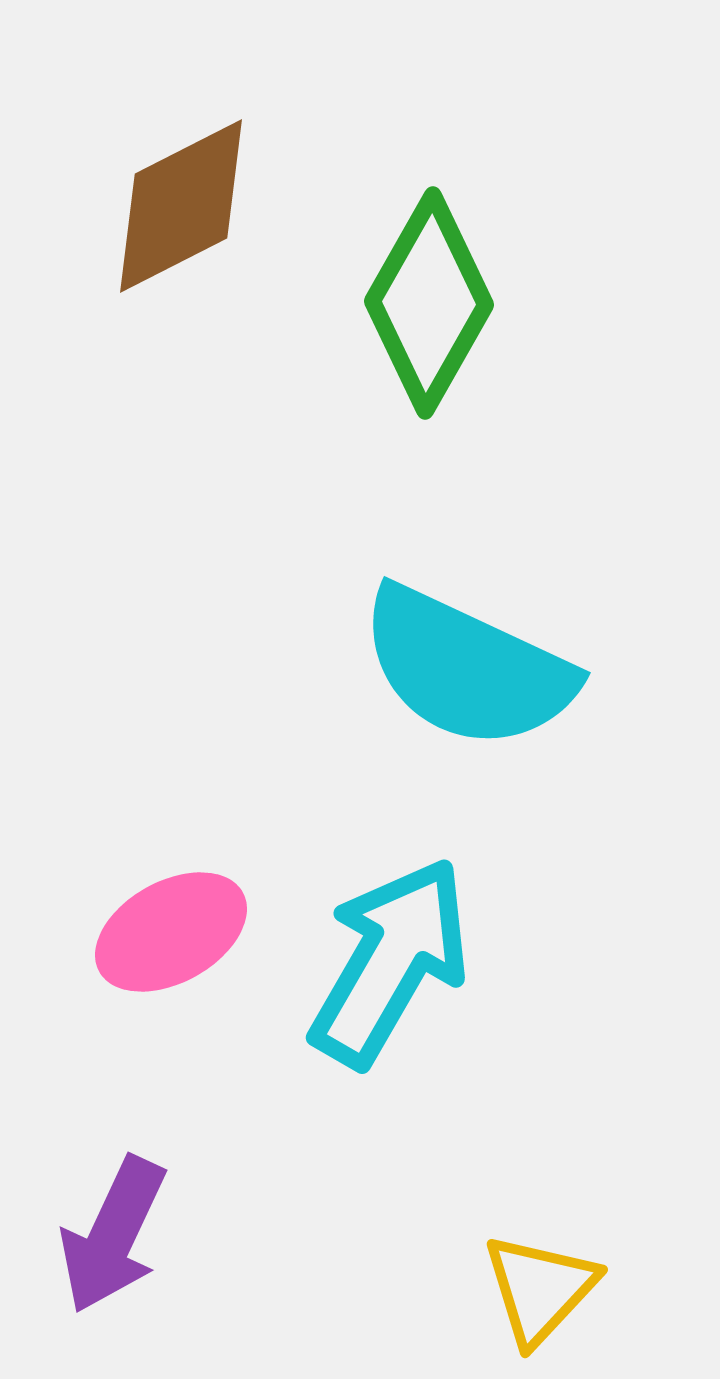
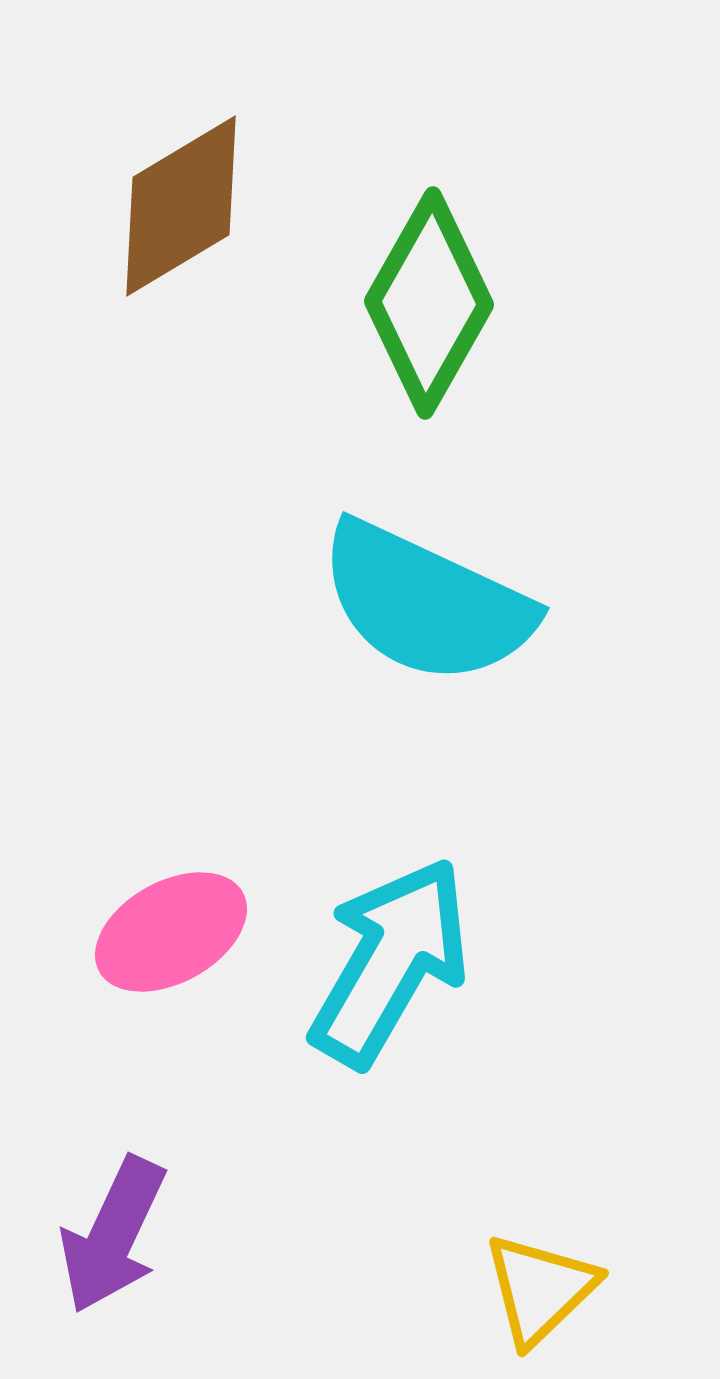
brown diamond: rotated 4 degrees counterclockwise
cyan semicircle: moved 41 px left, 65 px up
yellow triangle: rotated 3 degrees clockwise
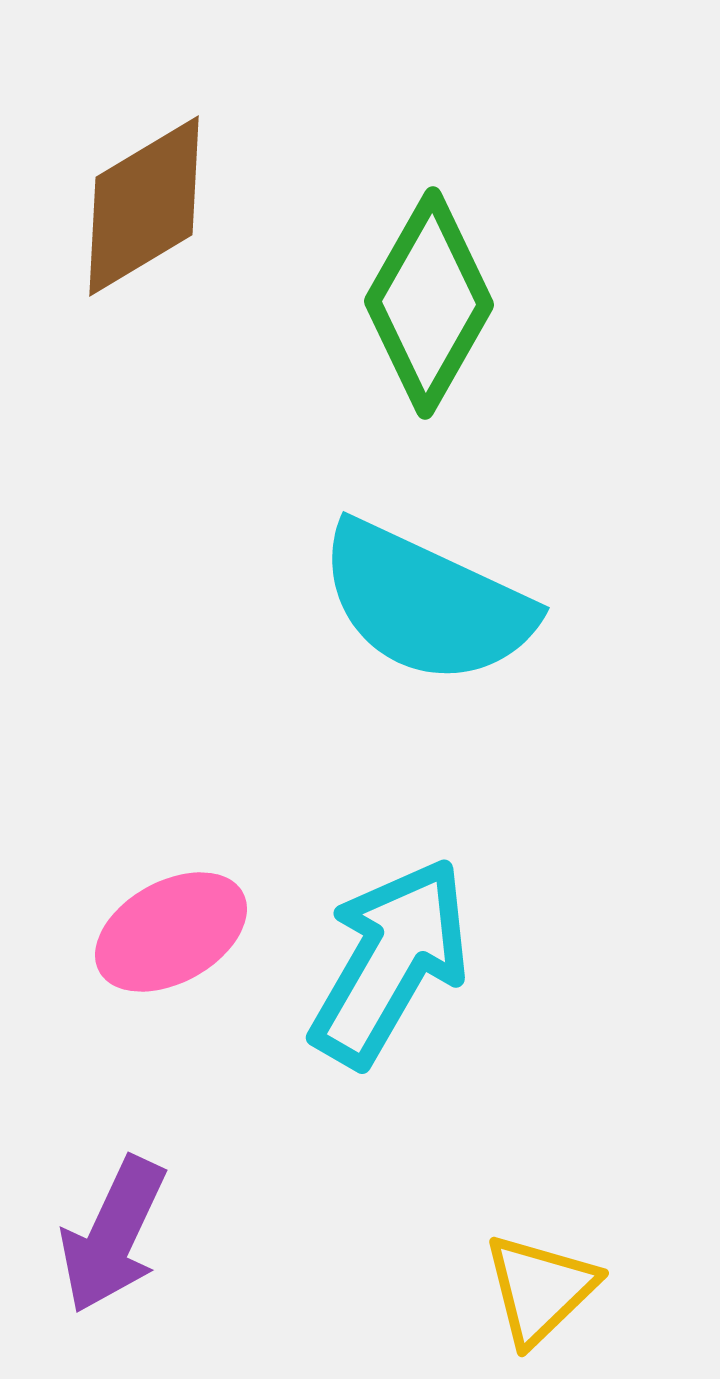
brown diamond: moved 37 px left
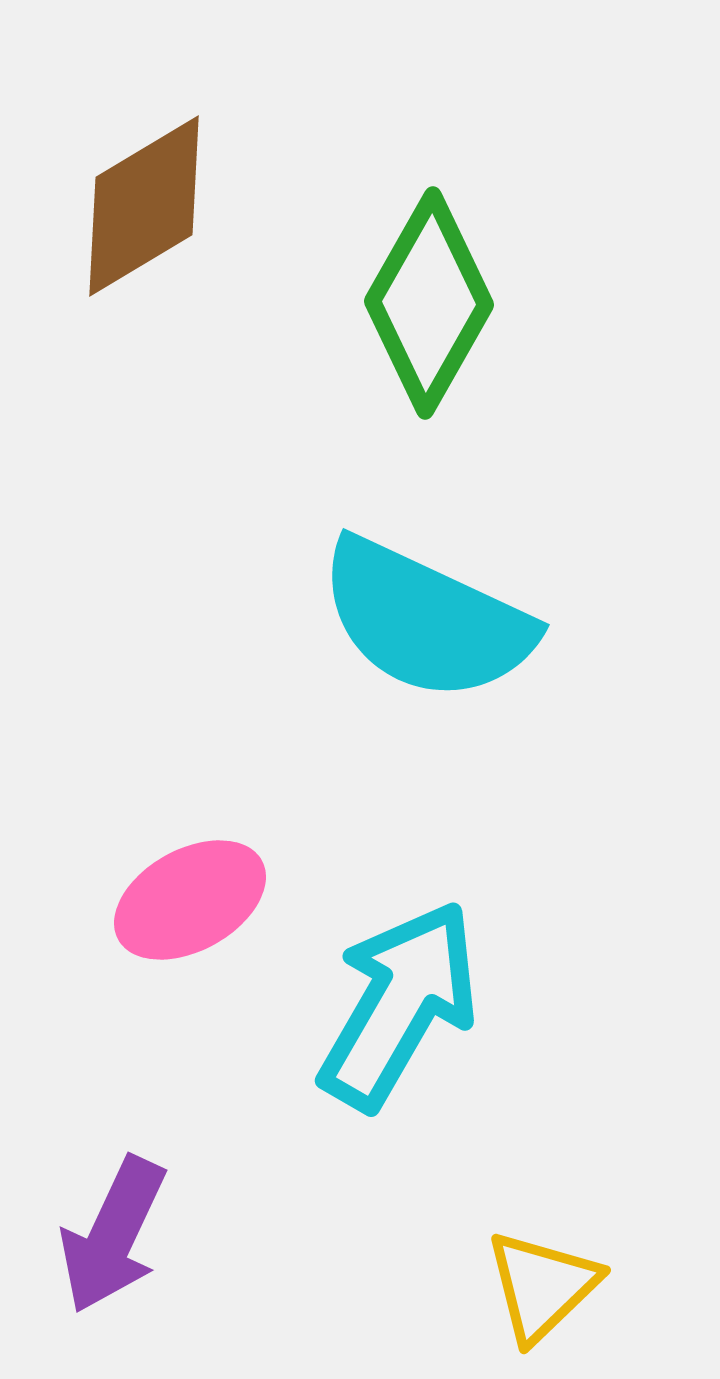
cyan semicircle: moved 17 px down
pink ellipse: moved 19 px right, 32 px up
cyan arrow: moved 9 px right, 43 px down
yellow triangle: moved 2 px right, 3 px up
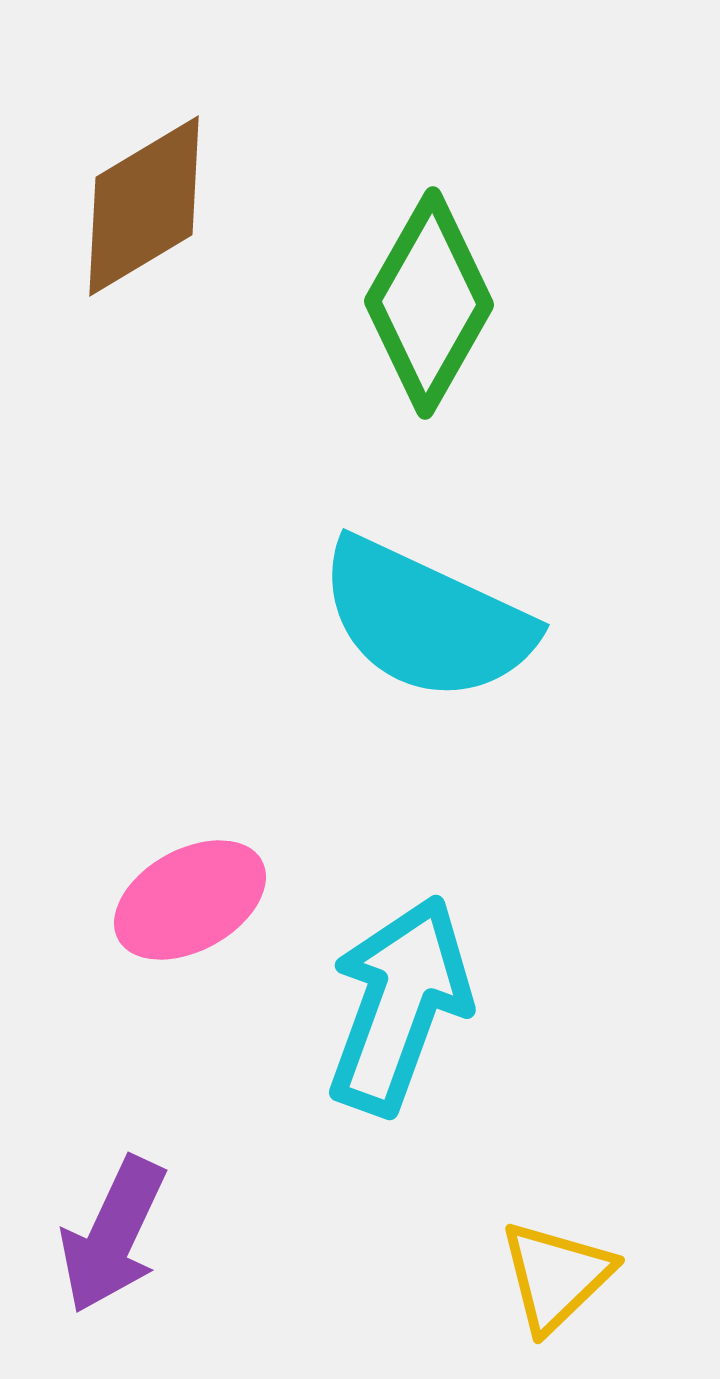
cyan arrow: rotated 10 degrees counterclockwise
yellow triangle: moved 14 px right, 10 px up
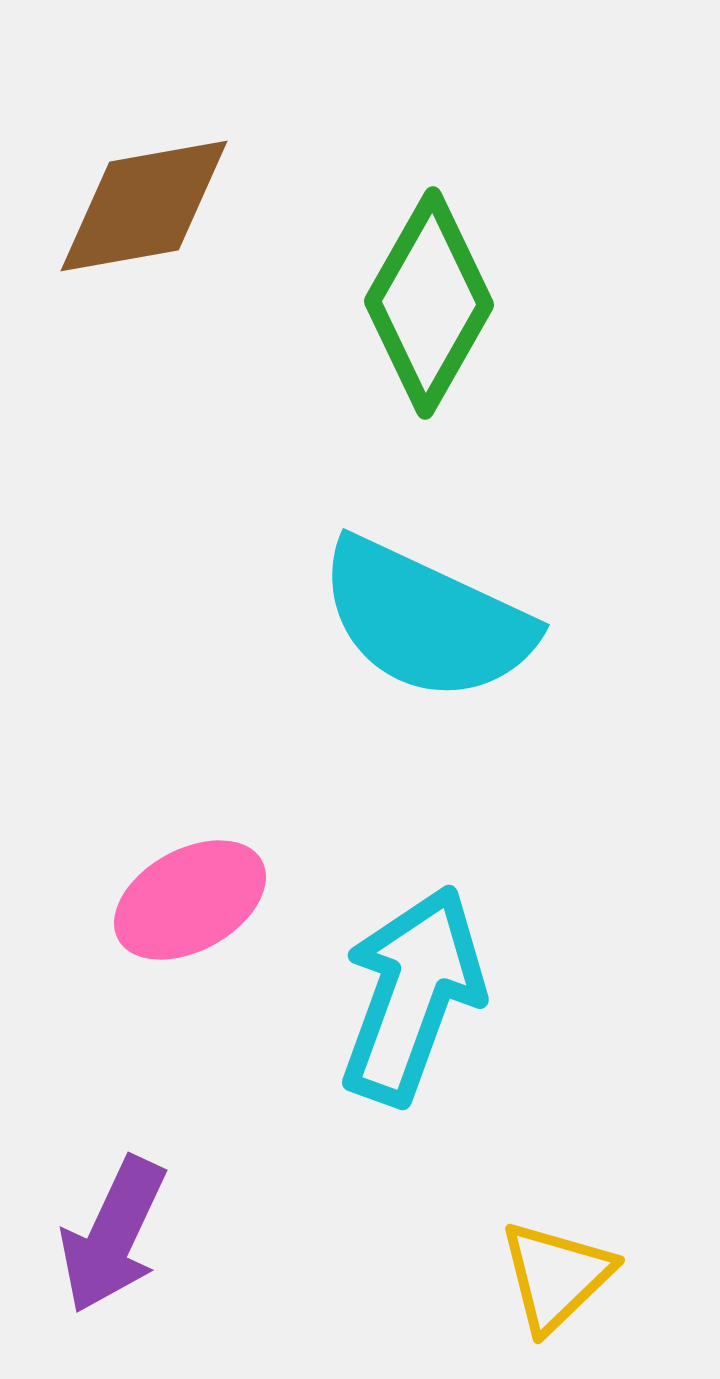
brown diamond: rotated 21 degrees clockwise
cyan arrow: moved 13 px right, 10 px up
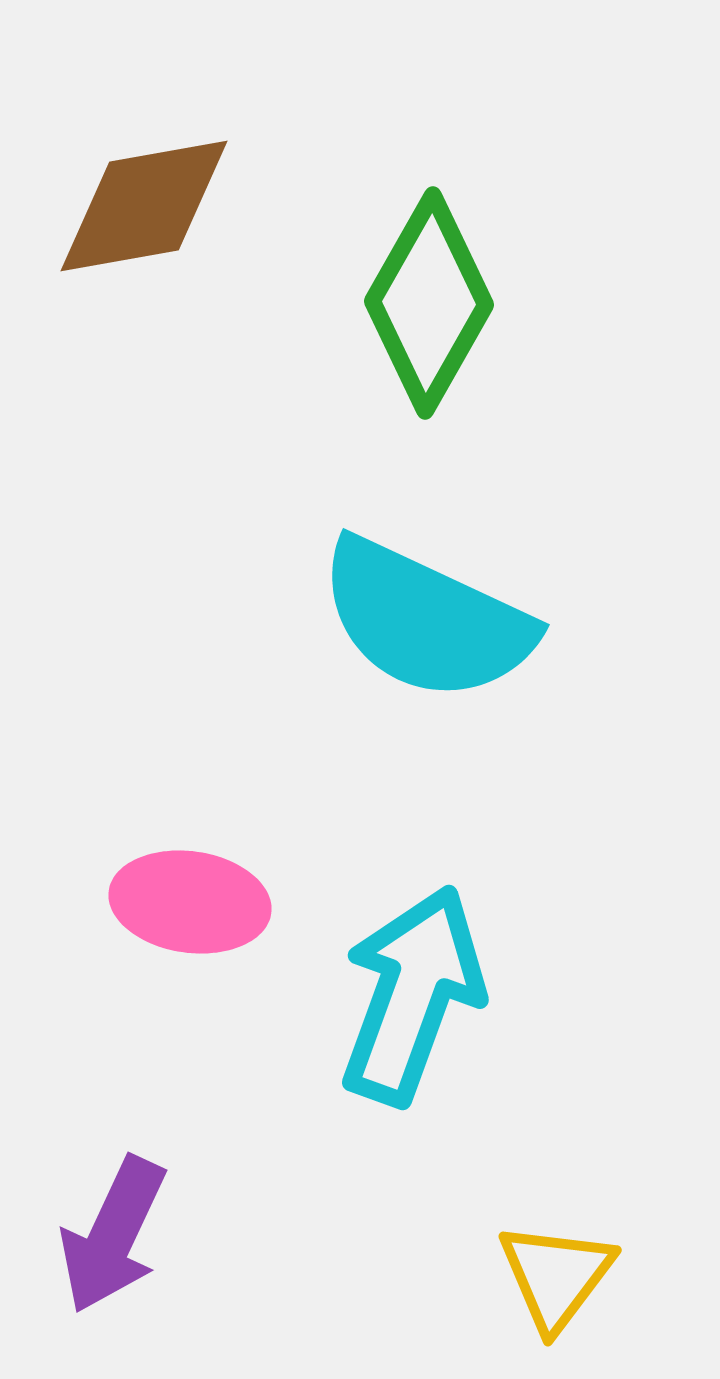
pink ellipse: moved 2 px down; rotated 37 degrees clockwise
yellow triangle: rotated 9 degrees counterclockwise
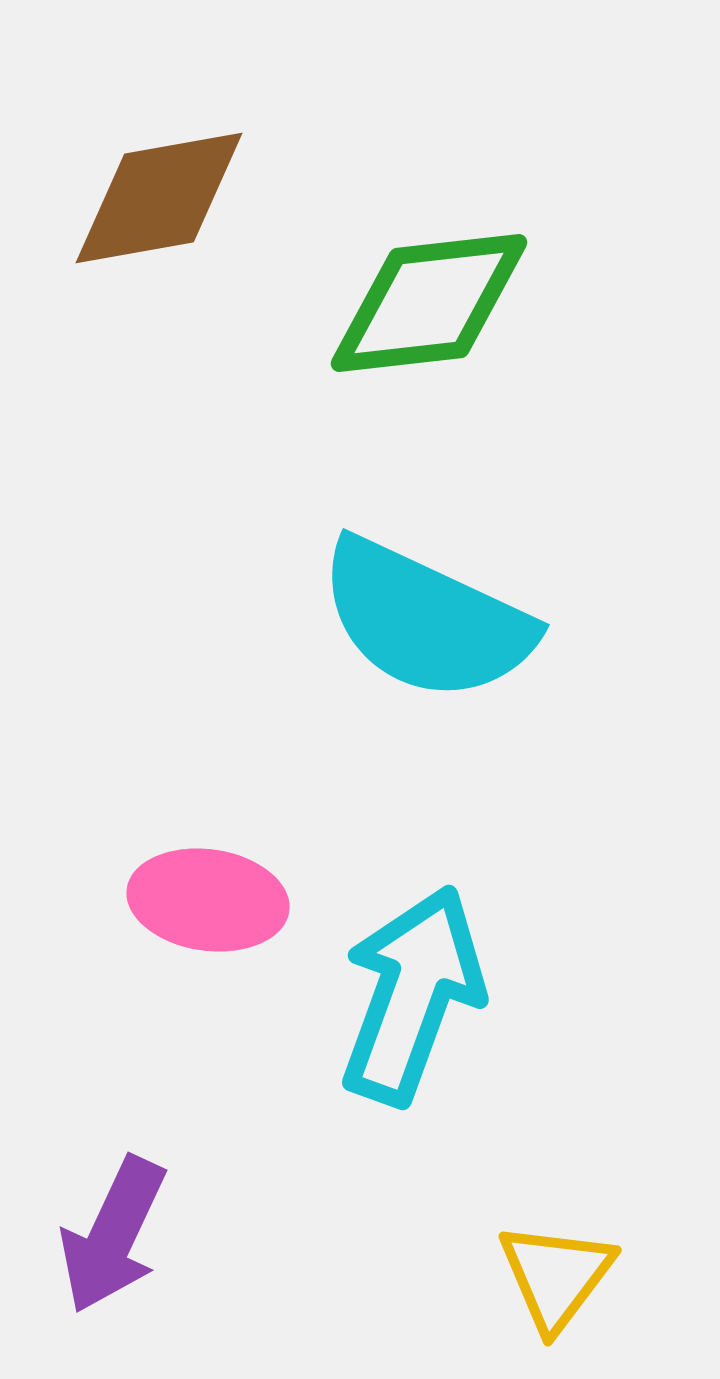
brown diamond: moved 15 px right, 8 px up
green diamond: rotated 54 degrees clockwise
pink ellipse: moved 18 px right, 2 px up
